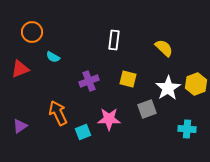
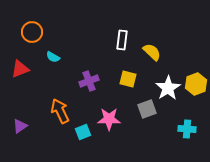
white rectangle: moved 8 px right
yellow semicircle: moved 12 px left, 4 px down
orange arrow: moved 2 px right, 2 px up
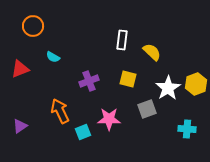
orange circle: moved 1 px right, 6 px up
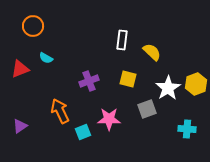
cyan semicircle: moved 7 px left, 1 px down
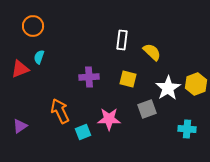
cyan semicircle: moved 7 px left, 1 px up; rotated 80 degrees clockwise
purple cross: moved 4 px up; rotated 18 degrees clockwise
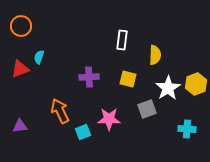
orange circle: moved 12 px left
yellow semicircle: moved 3 px right, 3 px down; rotated 48 degrees clockwise
purple triangle: rotated 28 degrees clockwise
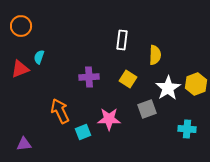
yellow square: rotated 18 degrees clockwise
purple triangle: moved 4 px right, 18 px down
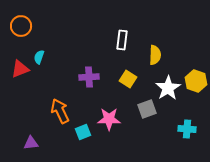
yellow hexagon: moved 3 px up; rotated 20 degrees counterclockwise
purple triangle: moved 7 px right, 1 px up
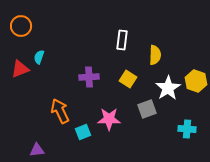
purple triangle: moved 6 px right, 7 px down
